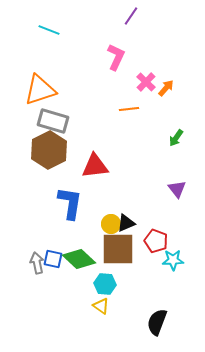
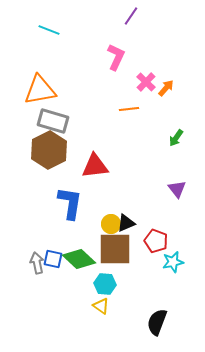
orange triangle: rotated 8 degrees clockwise
brown square: moved 3 px left
cyan star: moved 2 px down; rotated 10 degrees counterclockwise
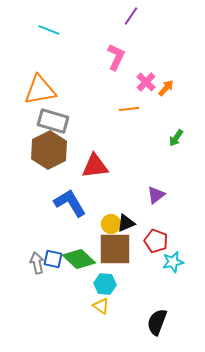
purple triangle: moved 21 px left, 6 px down; rotated 30 degrees clockwise
blue L-shape: rotated 40 degrees counterclockwise
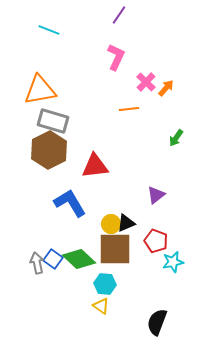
purple line: moved 12 px left, 1 px up
blue square: rotated 24 degrees clockwise
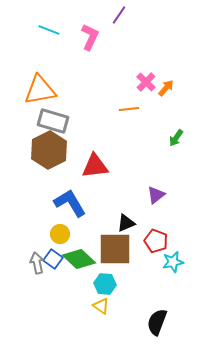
pink L-shape: moved 26 px left, 20 px up
yellow circle: moved 51 px left, 10 px down
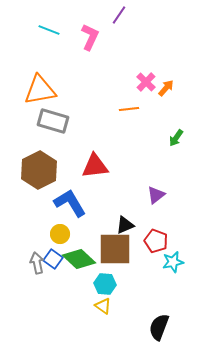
brown hexagon: moved 10 px left, 20 px down
black triangle: moved 1 px left, 2 px down
yellow triangle: moved 2 px right
black semicircle: moved 2 px right, 5 px down
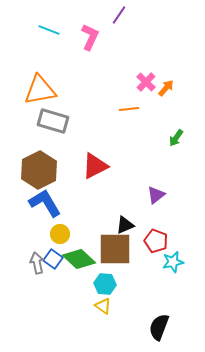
red triangle: rotated 20 degrees counterclockwise
blue L-shape: moved 25 px left
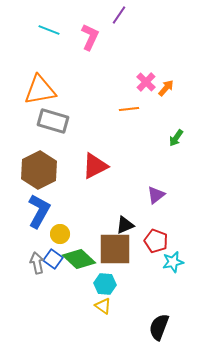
blue L-shape: moved 6 px left, 8 px down; rotated 60 degrees clockwise
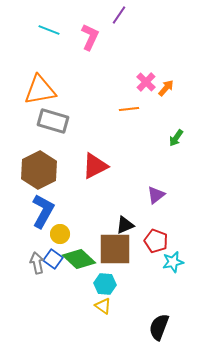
blue L-shape: moved 4 px right
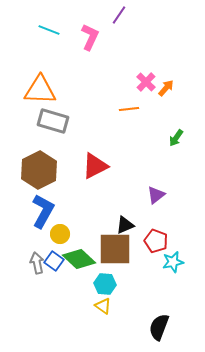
orange triangle: rotated 12 degrees clockwise
blue square: moved 1 px right, 2 px down
